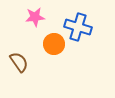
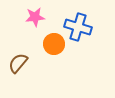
brown semicircle: moved 1 px left, 1 px down; rotated 105 degrees counterclockwise
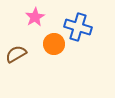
pink star: rotated 24 degrees counterclockwise
brown semicircle: moved 2 px left, 9 px up; rotated 20 degrees clockwise
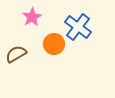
pink star: moved 3 px left
blue cross: rotated 20 degrees clockwise
